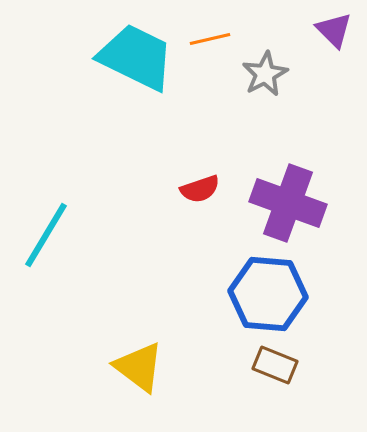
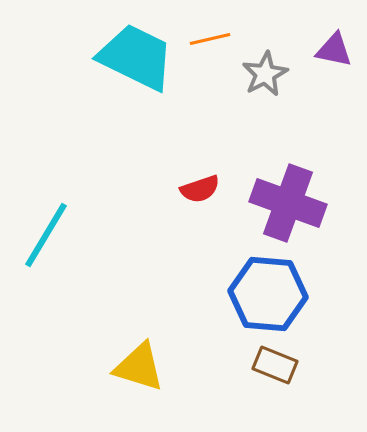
purple triangle: moved 20 px down; rotated 33 degrees counterclockwise
yellow triangle: rotated 20 degrees counterclockwise
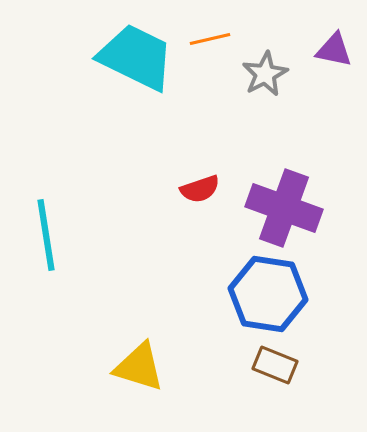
purple cross: moved 4 px left, 5 px down
cyan line: rotated 40 degrees counterclockwise
blue hexagon: rotated 4 degrees clockwise
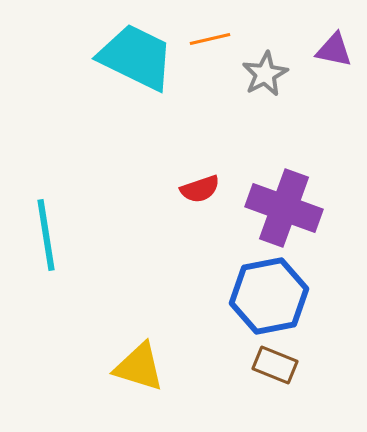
blue hexagon: moved 1 px right, 2 px down; rotated 20 degrees counterclockwise
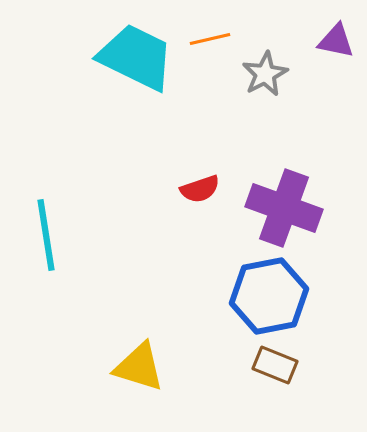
purple triangle: moved 2 px right, 9 px up
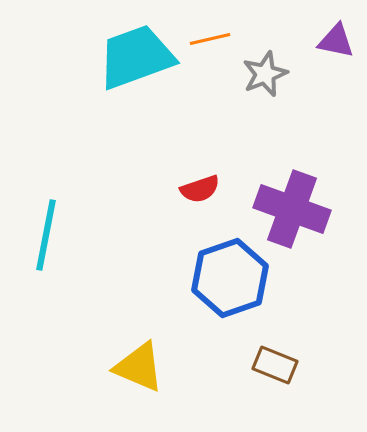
cyan trapezoid: rotated 46 degrees counterclockwise
gray star: rotated 6 degrees clockwise
purple cross: moved 8 px right, 1 px down
cyan line: rotated 20 degrees clockwise
blue hexagon: moved 39 px left, 18 px up; rotated 8 degrees counterclockwise
yellow triangle: rotated 6 degrees clockwise
